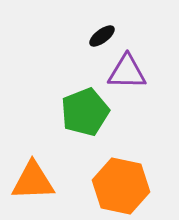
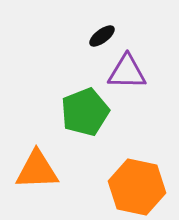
orange triangle: moved 4 px right, 11 px up
orange hexagon: moved 16 px right, 1 px down
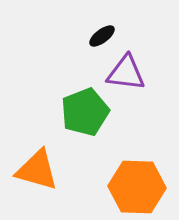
purple triangle: moved 1 px left, 1 px down; rotated 6 degrees clockwise
orange triangle: rotated 18 degrees clockwise
orange hexagon: rotated 10 degrees counterclockwise
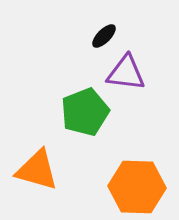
black ellipse: moved 2 px right; rotated 8 degrees counterclockwise
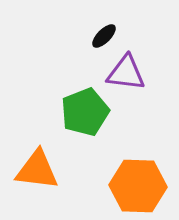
orange triangle: rotated 9 degrees counterclockwise
orange hexagon: moved 1 px right, 1 px up
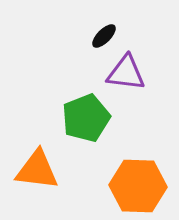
green pentagon: moved 1 px right, 6 px down
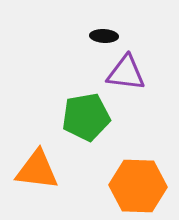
black ellipse: rotated 48 degrees clockwise
green pentagon: moved 1 px up; rotated 12 degrees clockwise
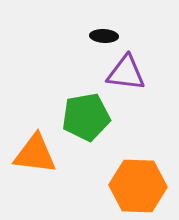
orange triangle: moved 2 px left, 16 px up
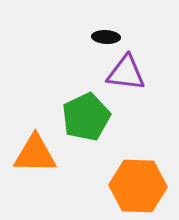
black ellipse: moved 2 px right, 1 px down
green pentagon: rotated 15 degrees counterclockwise
orange triangle: rotated 6 degrees counterclockwise
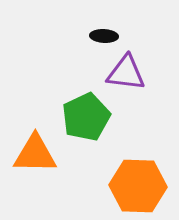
black ellipse: moved 2 px left, 1 px up
